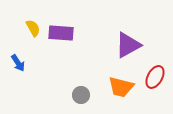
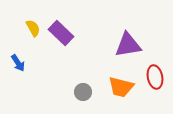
purple rectangle: rotated 40 degrees clockwise
purple triangle: rotated 20 degrees clockwise
red ellipse: rotated 40 degrees counterclockwise
gray circle: moved 2 px right, 3 px up
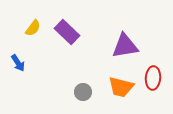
yellow semicircle: rotated 66 degrees clockwise
purple rectangle: moved 6 px right, 1 px up
purple triangle: moved 3 px left, 1 px down
red ellipse: moved 2 px left, 1 px down; rotated 15 degrees clockwise
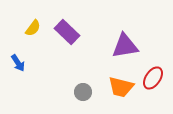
red ellipse: rotated 30 degrees clockwise
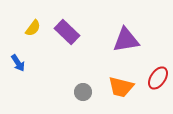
purple triangle: moved 1 px right, 6 px up
red ellipse: moved 5 px right
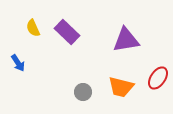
yellow semicircle: rotated 120 degrees clockwise
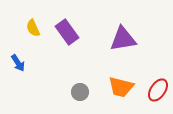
purple rectangle: rotated 10 degrees clockwise
purple triangle: moved 3 px left, 1 px up
red ellipse: moved 12 px down
gray circle: moved 3 px left
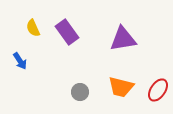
blue arrow: moved 2 px right, 2 px up
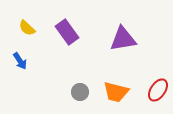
yellow semicircle: moved 6 px left; rotated 24 degrees counterclockwise
orange trapezoid: moved 5 px left, 5 px down
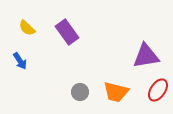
purple triangle: moved 23 px right, 17 px down
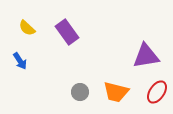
red ellipse: moved 1 px left, 2 px down
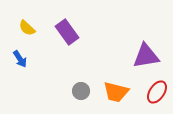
blue arrow: moved 2 px up
gray circle: moved 1 px right, 1 px up
